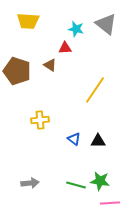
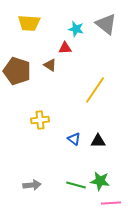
yellow trapezoid: moved 1 px right, 2 px down
gray arrow: moved 2 px right, 2 px down
pink line: moved 1 px right
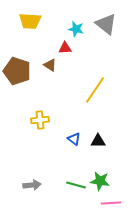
yellow trapezoid: moved 1 px right, 2 px up
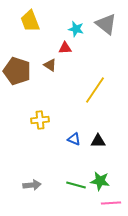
yellow trapezoid: rotated 65 degrees clockwise
blue triangle: rotated 16 degrees counterclockwise
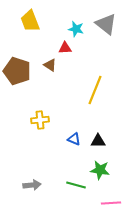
yellow line: rotated 12 degrees counterclockwise
green star: moved 11 px up
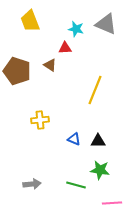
gray triangle: rotated 15 degrees counterclockwise
gray arrow: moved 1 px up
pink line: moved 1 px right
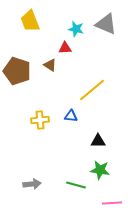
yellow line: moved 3 px left; rotated 28 degrees clockwise
blue triangle: moved 3 px left, 23 px up; rotated 16 degrees counterclockwise
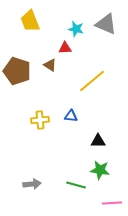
yellow line: moved 9 px up
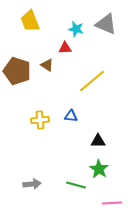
brown triangle: moved 3 px left
green star: moved 1 px left, 1 px up; rotated 24 degrees clockwise
